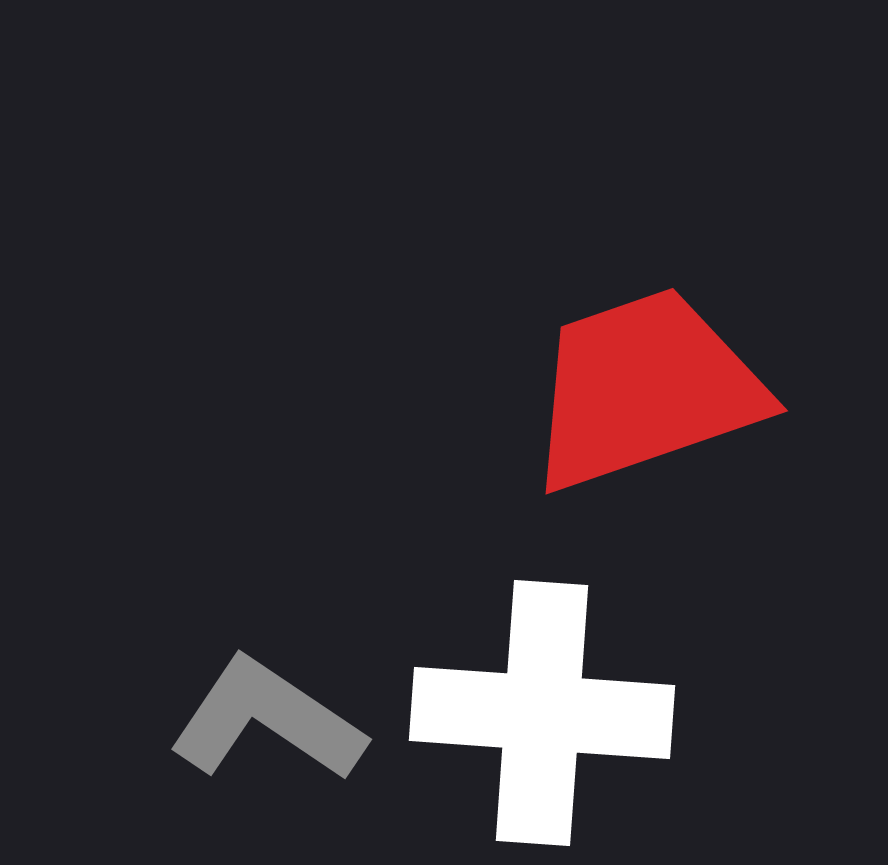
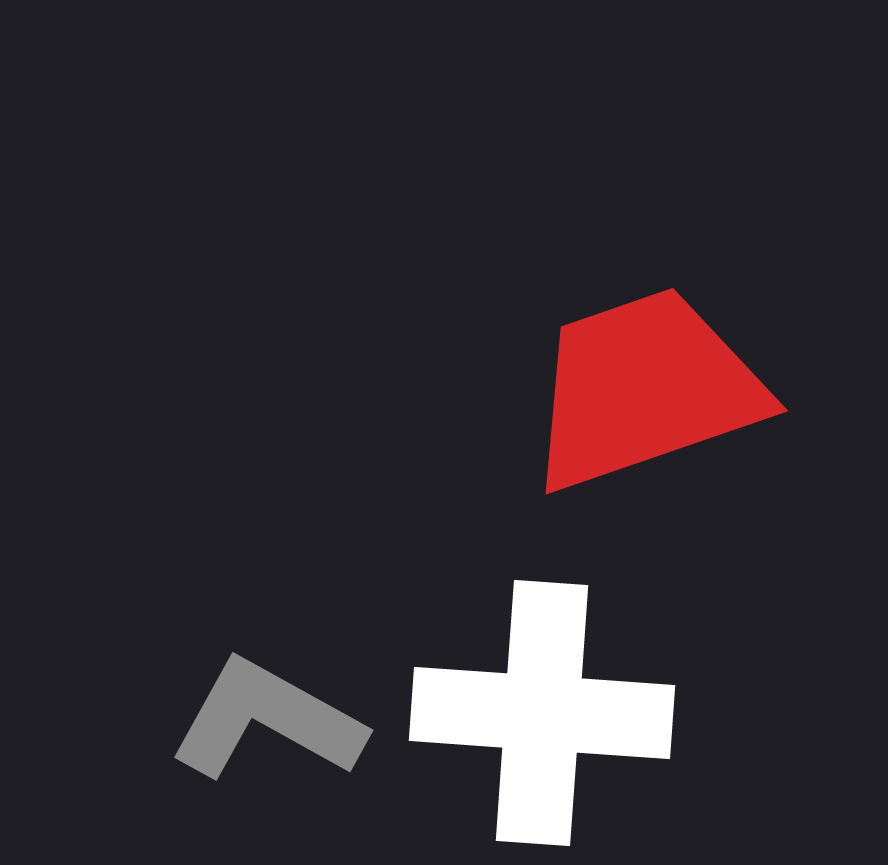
gray L-shape: rotated 5 degrees counterclockwise
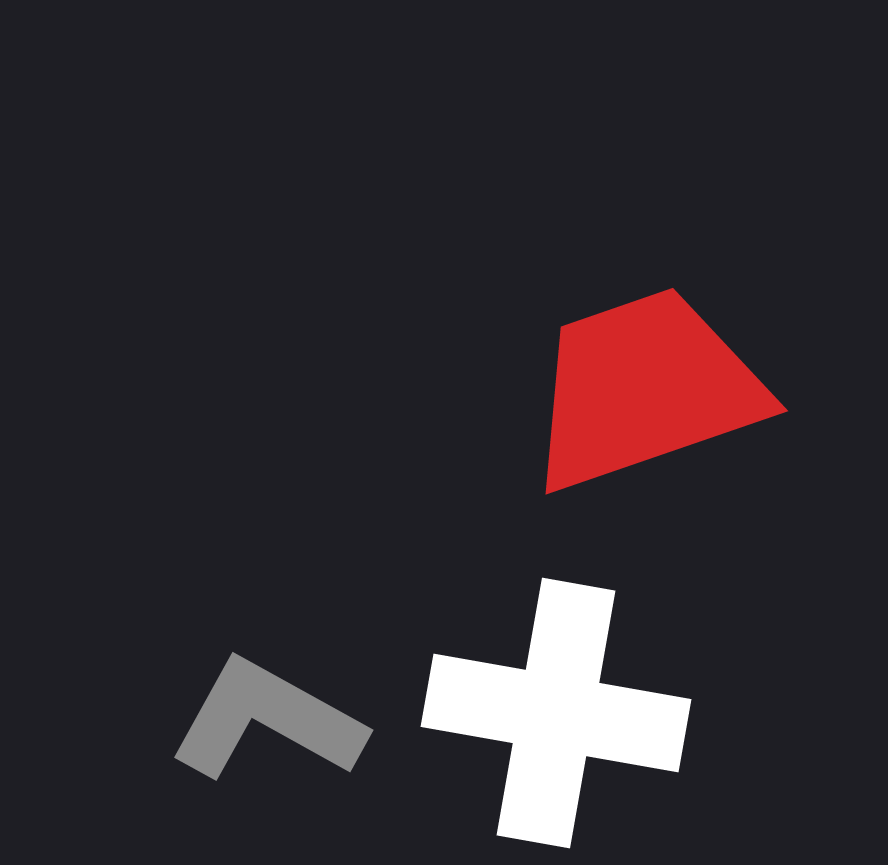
white cross: moved 14 px right; rotated 6 degrees clockwise
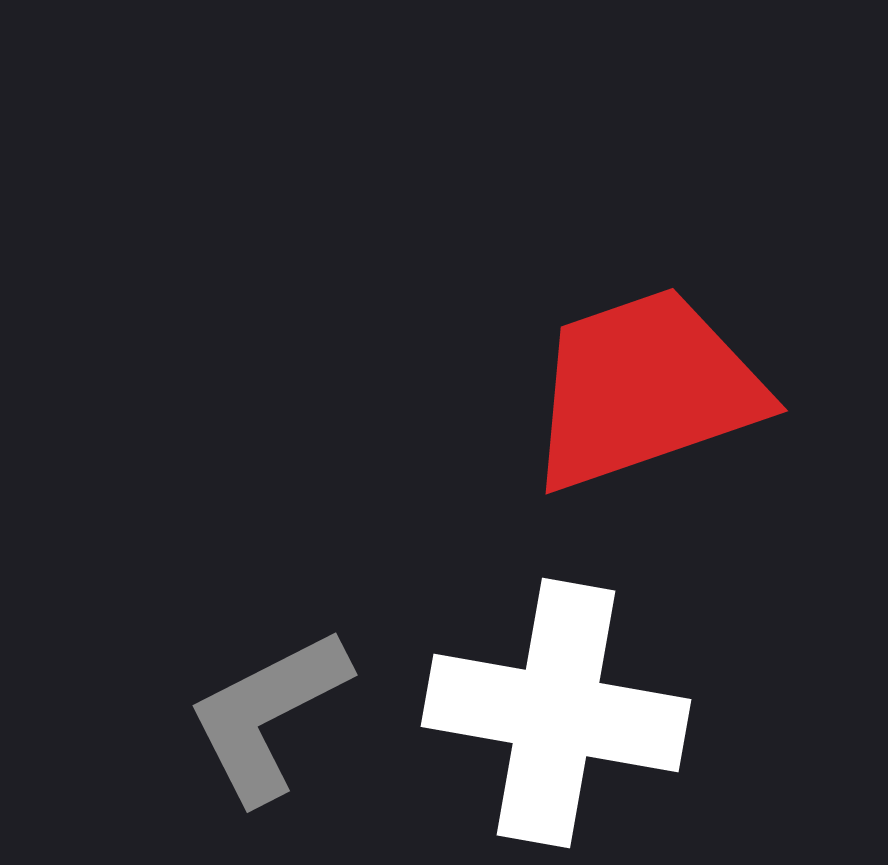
gray L-shape: moved 1 px right, 5 px up; rotated 56 degrees counterclockwise
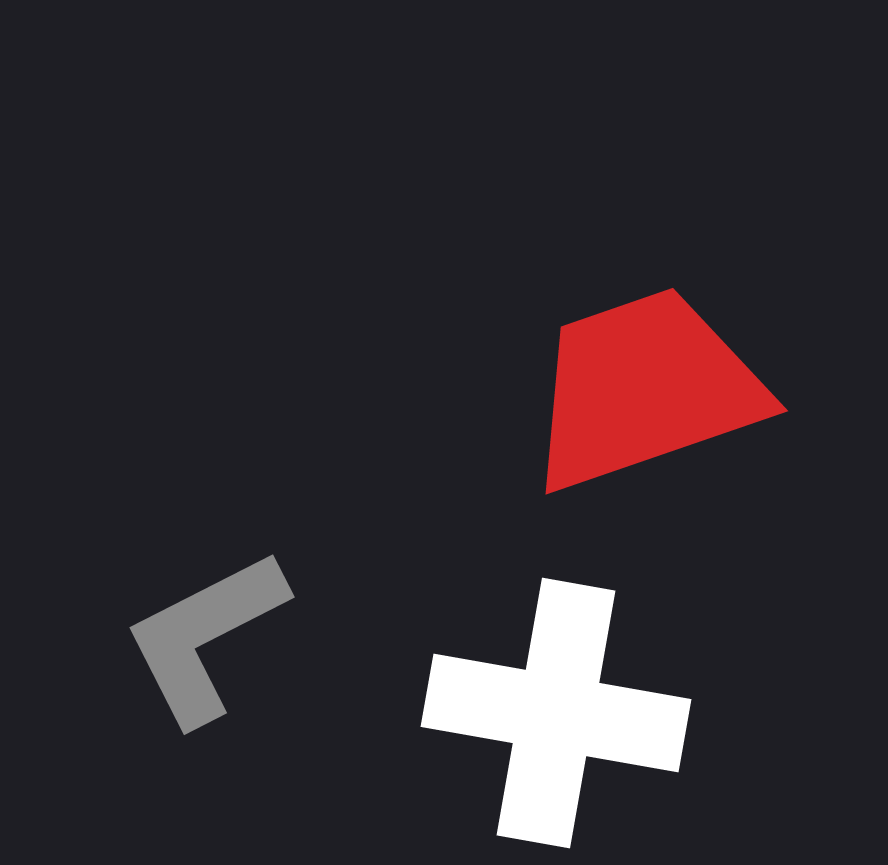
gray L-shape: moved 63 px left, 78 px up
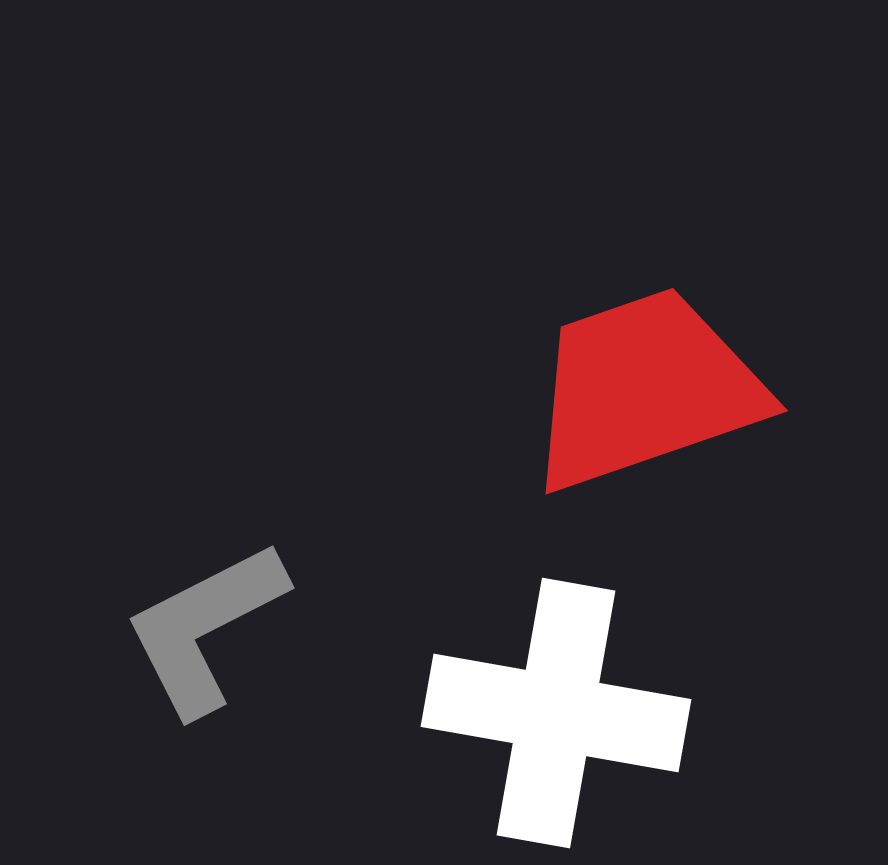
gray L-shape: moved 9 px up
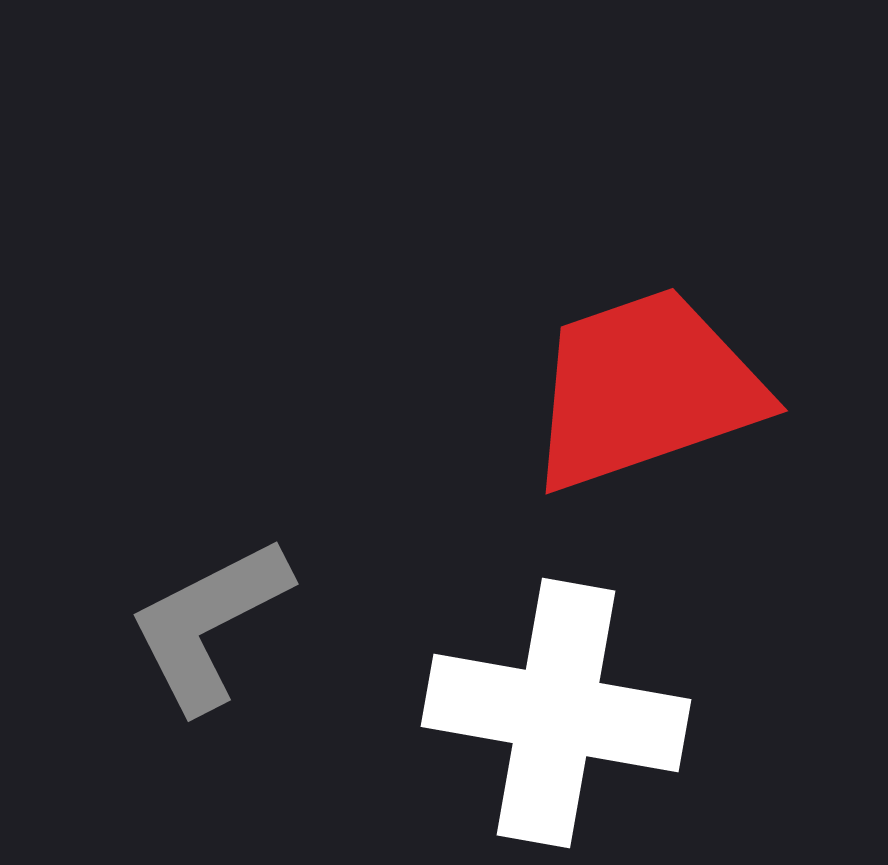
gray L-shape: moved 4 px right, 4 px up
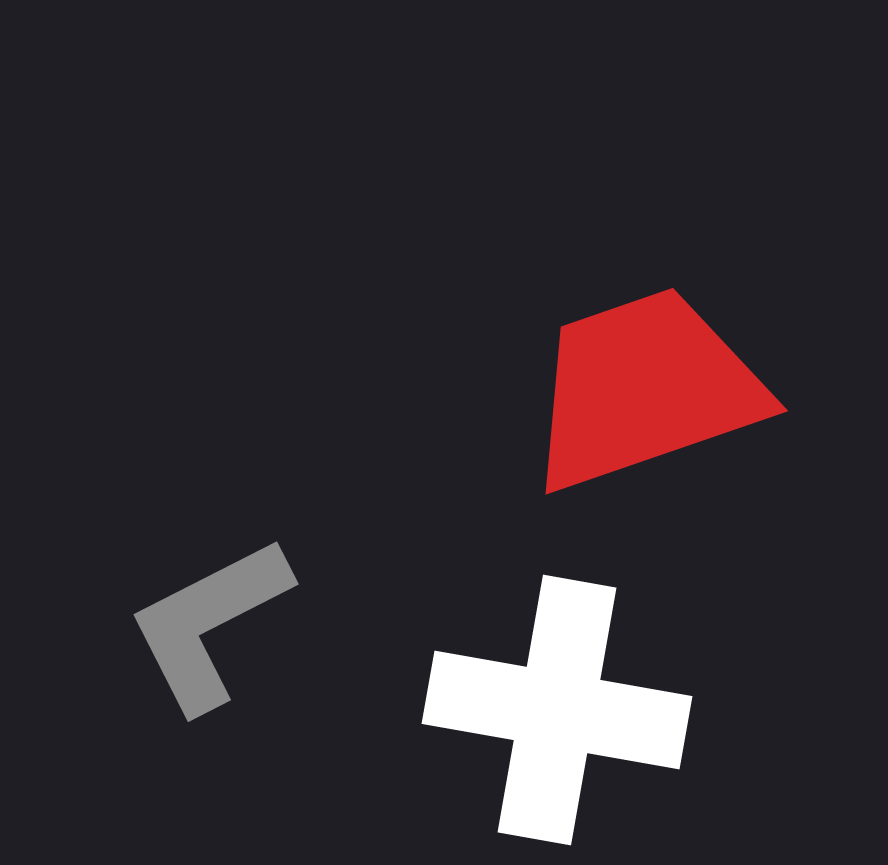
white cross: moved 1 px right, 3 px up
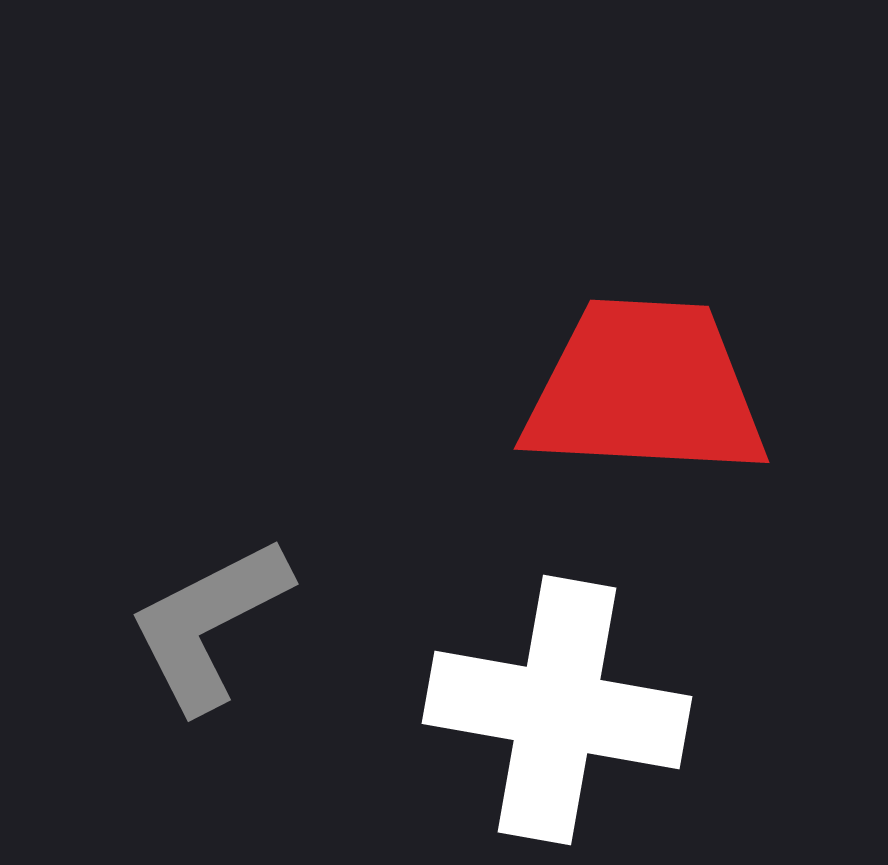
red trapezoid: rotated 22 degrees clockwise
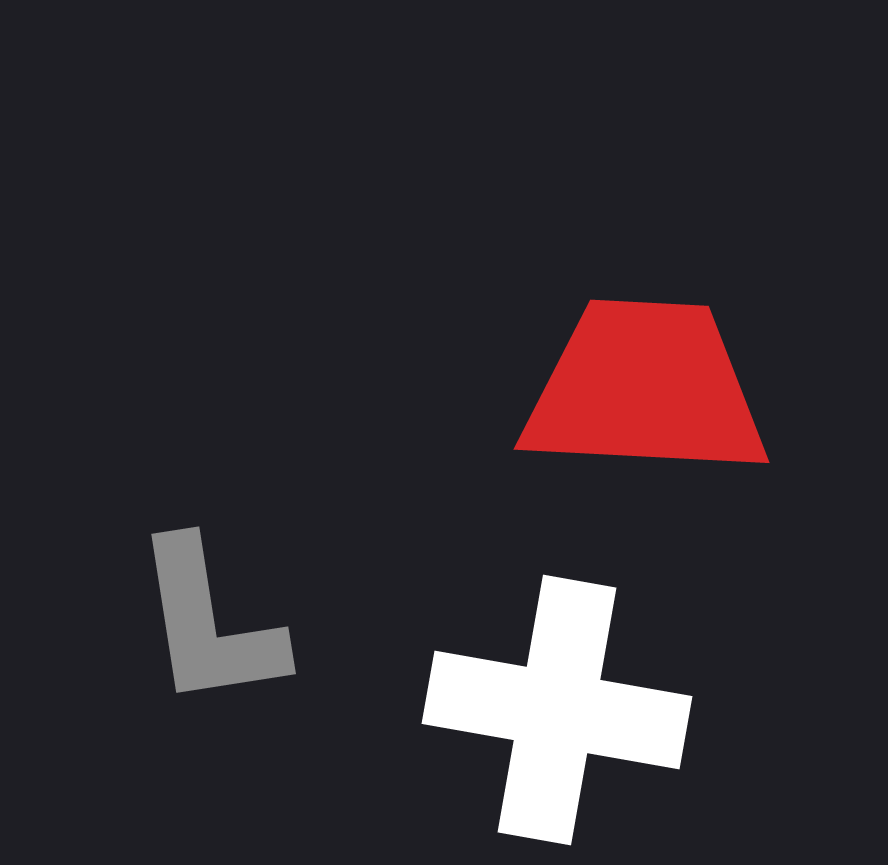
gray L-shape: rotated 72 degrees counterclockwise
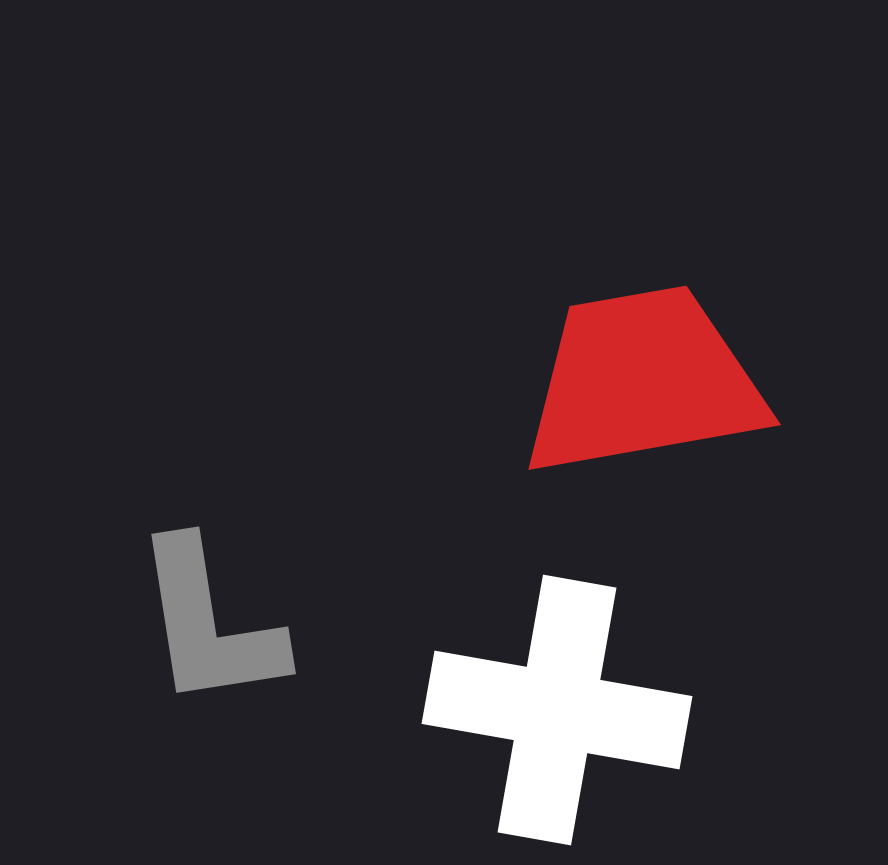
red trapezoid: moved 2 px left, 8 px up; rotated 13 degrees counterclockwise
